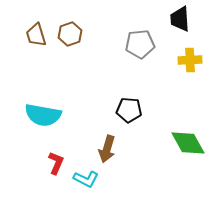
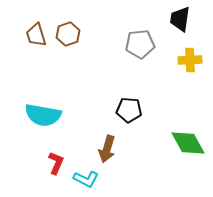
black trapezoid: rotated 12 degrees clockwise
brown hexagon: moved 2 px left
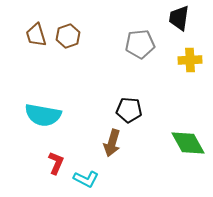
black trapezoid: moved 1 px left, 1 px up
brown hexagon: moved 2 px down
brown arrow: moved 5 px right, 6 px up
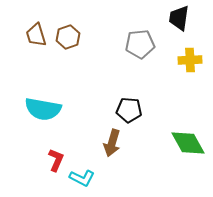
brown hexagon: moved 1 px down
cyan semicircle: moved 6 px up
red L-shape: moved 3 px up
cyan L-shape: moved 4 px left, 1 px up
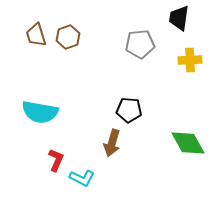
cyan semicircle: moved 3 px left, 3 px down
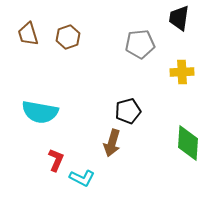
brown trapezoid: moved 8 px left, 1 px up
yellow cross: moved 8 px left, 12 px down
black pentagon: moved 1 px left, 1 px down; rotated 20 degrees counterclockwise
green diamond: rotated 33 degrees clockwise
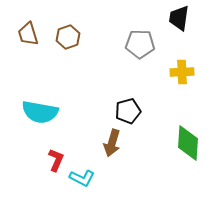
gray pentagon: rotated 8 degrees clockwise
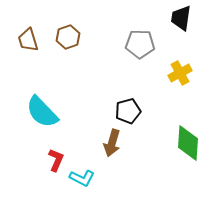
black trapezoid: moved 2 px right
brown trapezoid: moved 6 px down
yellow cross: moved 2 px left, 1 px down; rotated 25 degrees counterclockwise
cyan semicircle: moved 2 px right; rotated 36 degrees clockwise
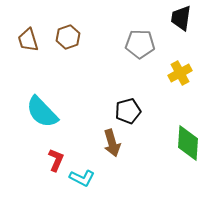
brown arrow: rotated 32 degrees counterclockwise
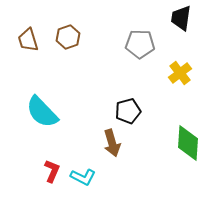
yellow cross: rotated 10 degrees counterclockwise
red L-shape: moved 4 px left, 11 px down
cyan L-shape: moved 1 px right, 1 px up
